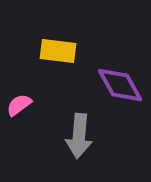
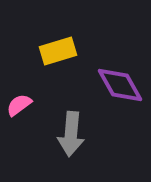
yellow rectangle: rotated 24 degrees counterclockwise
gray arrow: moved 8 px left, 2 px up
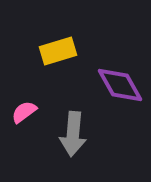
pink semicircle: moved 5 px right, 7 px down
gray arrow: moved 2 px right
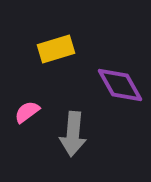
yellow rectangle: moved 2 px left, 2 px up
pink semicircle: moved 3 px right
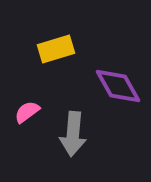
purple diamond: moved 2 px left, 1 px down
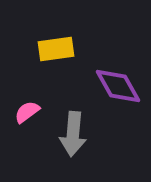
yellow rectangle: rotated 9 degrees clockwise
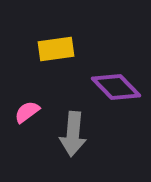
purple diamond: moved 2 px left, 1 px down; rotated 15 degrees counterclockwise
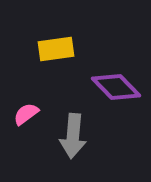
pink semicircle: moved 1 px left, 2 px down
gray arrow: moved 2 px down
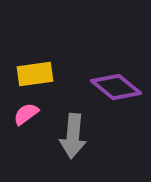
yellow rectangle: moved 21 px left, 25 px down
purple diamond: rotated 6 degrees counterclockwise
